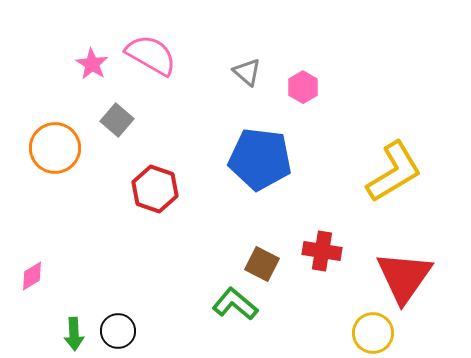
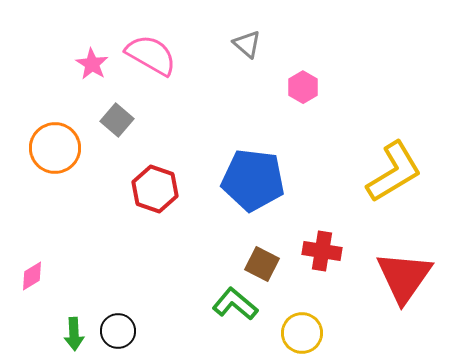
gray triangle: moved 28 px up
blue pentagon: moved 7 px left, 21 px down
yellow circle: moved 71 px left
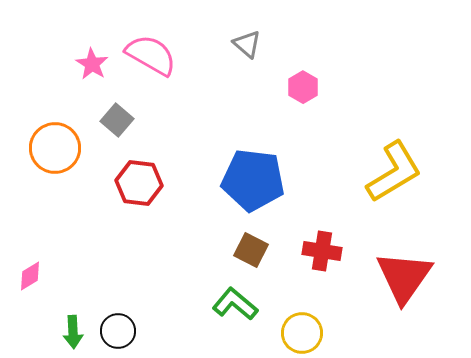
red hexagon: moved 16 px left, 6 px up; rotated 12 degrees counterclockwise
brown square: moved 11 px left, 14 px up
pink diamond: moved 2 px left
green arrow: moved 1 px left, 2 px up
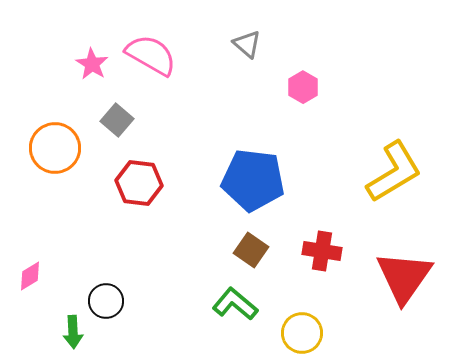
brown square: rotated 8 degrees clockwise
black circle: moved 12 px left, 30 px up
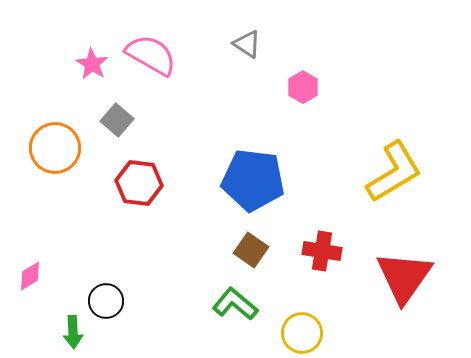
gray triangle: rotated 8 degrees counterclockwise
